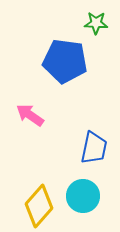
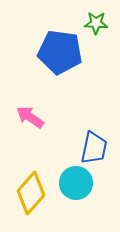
blue pentagon: moved 5 px left, 9 px up
pink arrow: moved 2 px down
cyan circle: moved 7 px left, 13 px up
yellow diamond: moved 8 px left, 13 px up
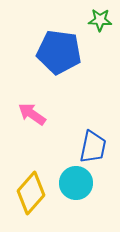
green star: moved 4 px right, 3 px up
blue pentagon: moved 1 px left
pink arrow: moved 2 px right, 3 px up
blue trapezoid: moved 1 px left, 1 px up
